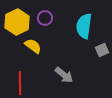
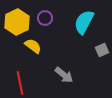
cyan semicircle: moved 4 px up; rotated 20 degrees clockwise
red line: rotated 10 degrees counterclockwise
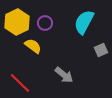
purple circle: moved 5 px down
gray square: moved 1 px left
red line: rotated 35 degrees counterclockwise
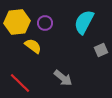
yellow hexagon: rotated 20 degrees clockwise
gray arrow: moved 1 px left, 3 px down
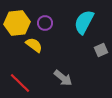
yellow hexagon: moved 1 px down
yellow semicircle: moved 1 px right, 1 px up
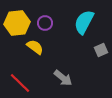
yellow semicircle: moved 1 px right, 2 px down
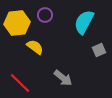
purple circle: moved 8 px up
gray square: moved 2 px left
